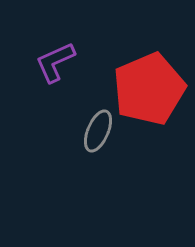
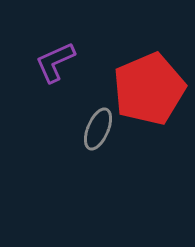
gray ellipse: moved 2 px up
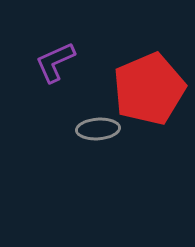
gray ellipse: rotated 63 degrees clockwise
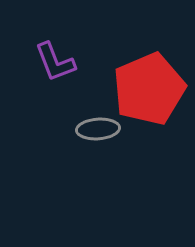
purple L-shape: rotated 87 degrees counterclockwise
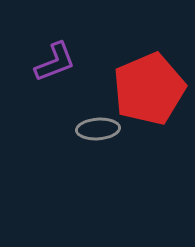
purple L-shape: rotated 90 degrees counterclockwise
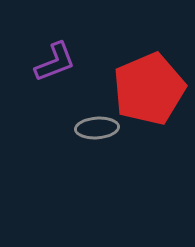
gray ellipse: moved 1 px left, 1 px up
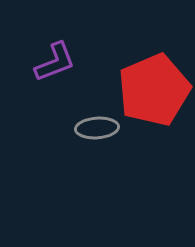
red pentagon: moved 5 px right, 1 px down
